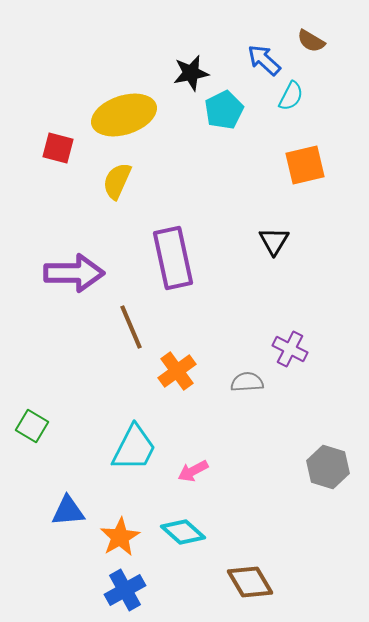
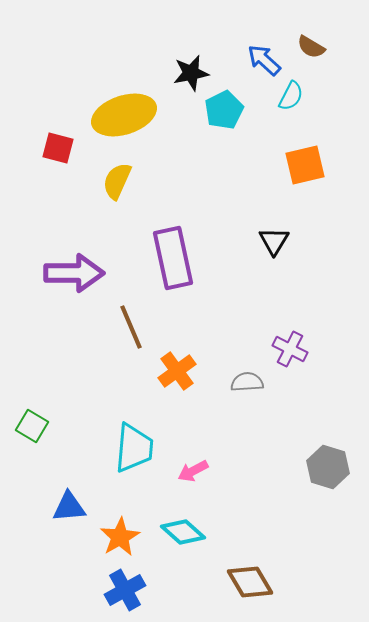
brown semicircle: moved 6 px down
cyan trapezoid: rotated 22 degrees counterclockwise
blue triangle: moved 1 px right, 4 px up
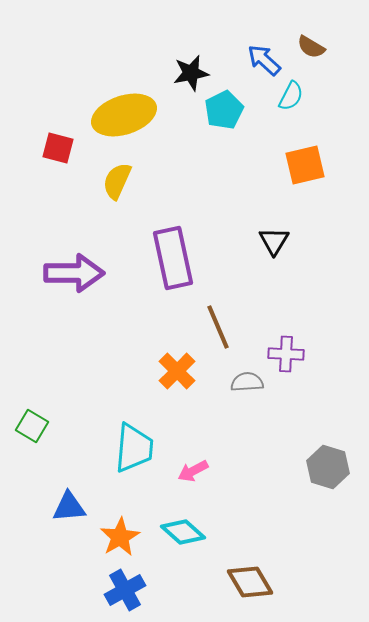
brown line: moved 87 px right
purple cross: moved 4 px left, 5 px down; rotated 24 degrees counterclockwise
orange cross: rotated 9 degrees counterclockwise
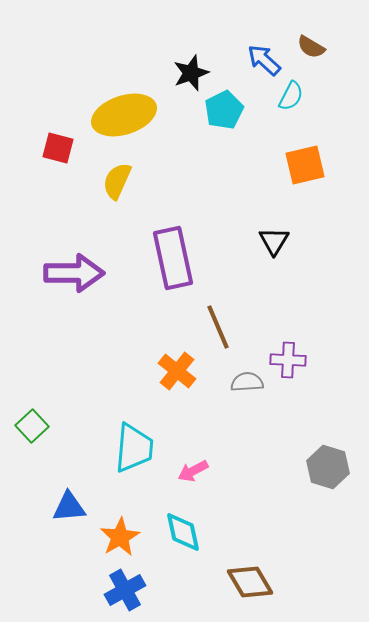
black star: rotated 9 degrees counterclockwise
purple cross: moved 2 px right, 6 px down
orange cross: rotated 6 degrees counterclockwise
green square: rotated 16 degrees clockwise
cyan diamond: rotated 36 degrees clockwise
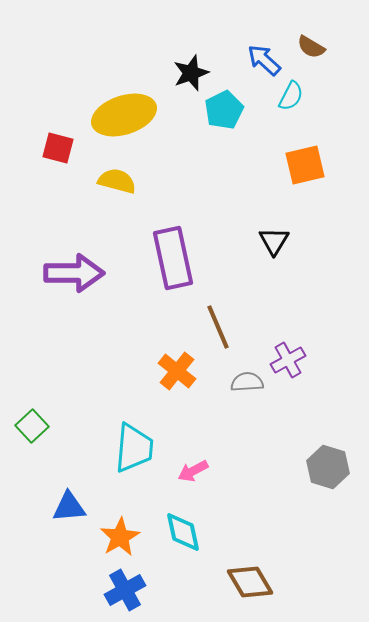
yellow semicircle: rotated 81 degrees clockwise
purple cross: rotated 32 degrees counterclockwise
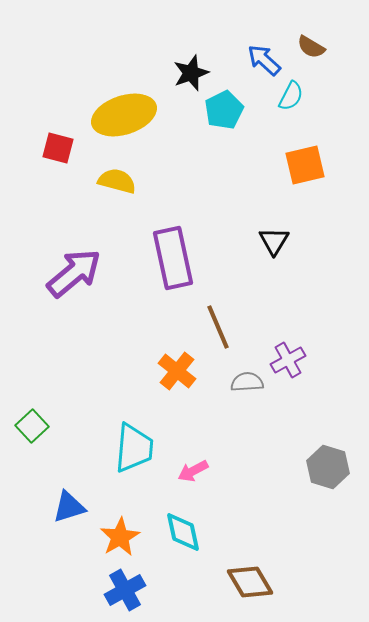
purple arrow: rotated 40 degrees counterclockwise
blue triangle: rotated 12 degrees counterclockwise
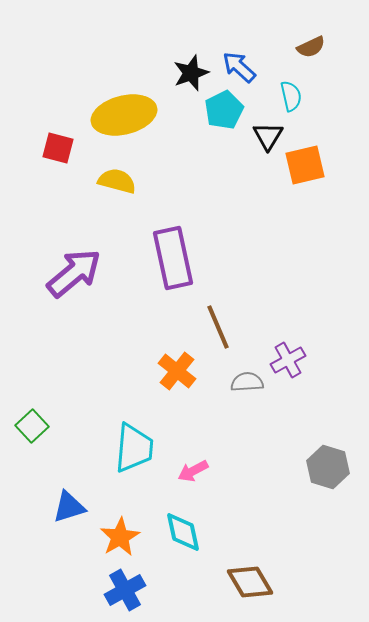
brown semicircle: rotated 56 degrees counterclockwise
blue arrow: moved 25 px left, 7 px down
cyan semicircle: rotated 40 degrees counterclockwise
yellow ellipse: rotated 4 degrees clockwise
black triangle: moved 6 px left, 105 px up
